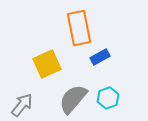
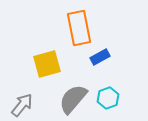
yellow square: rotated 8 degrees clockwise
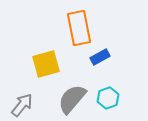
yellow square: moved 1 px left
gray semicircle: moved 1 px left
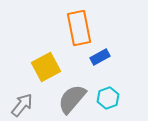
yellow square: moved 3 px down; rotated 12 degrees counterclockwise
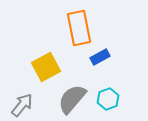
cyan hexagon: moved 1 px down
